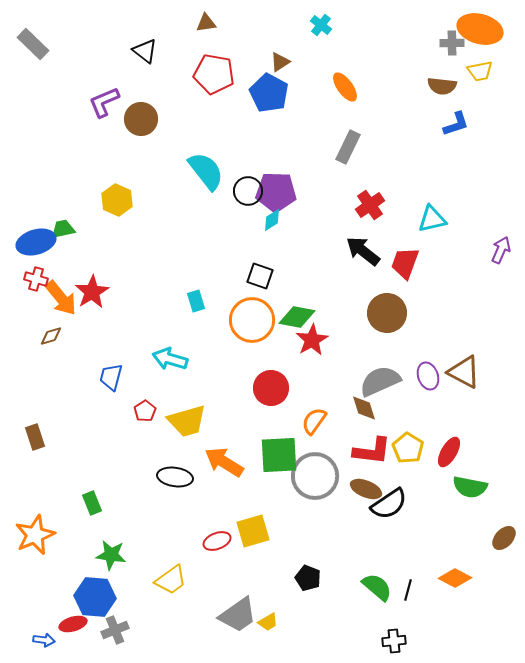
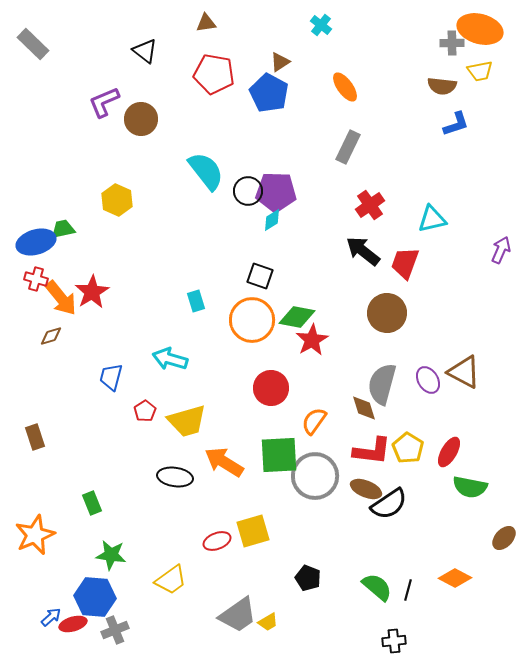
purple ellipse at (428, 376): moved 4 px down; rotated 12 degrees counterclockwise
gray semicircle at (380, 381): moved 2 px right, 3 px down; rotated 51 degrees counterclockwise
blue arrow at (44, 640): moved 7 px right, 23 px up; rotated 50 degrees counterclockwise
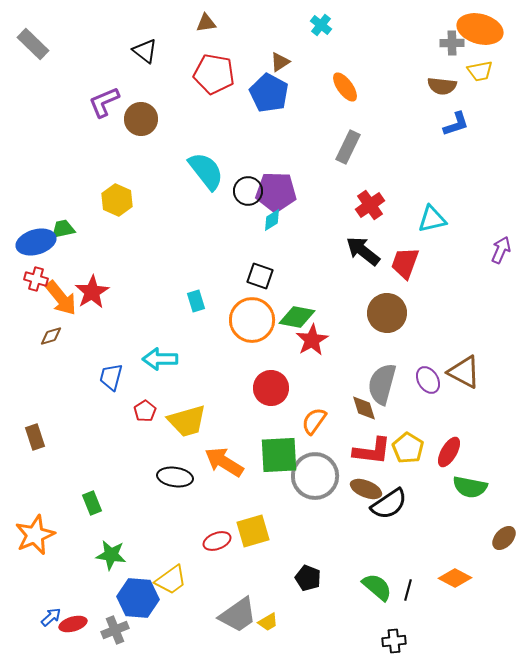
cyan arrow at (170, 359): moved 10 px left; rotated 16 degrees counterclockwise
blue hexagon at (95, 597): moved 43 px right, 1 px down
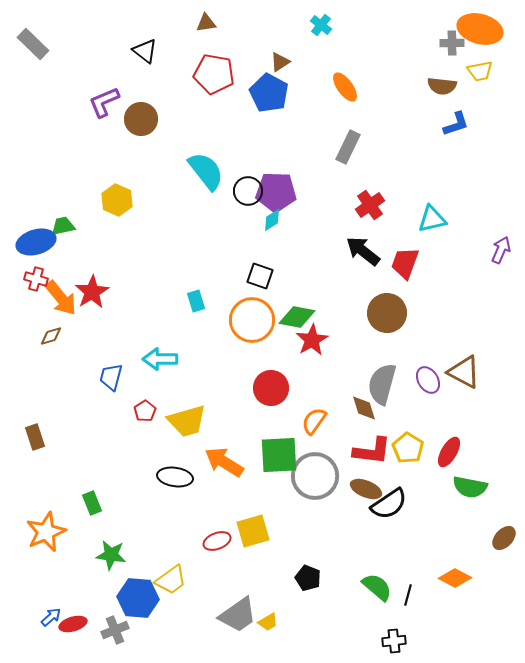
green trapezoid at (63, 229): moved 3 px up
orange star at (35, 535): moved 11 px right, 3 px up
black line at (408, 590): moved 5 px down
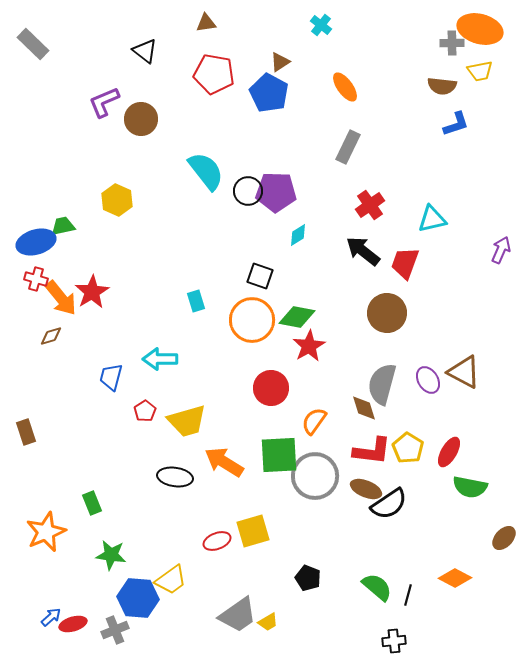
cyan diamond at (272, 220): moved 26 px right, 15 px down
red star at (312, 340): moved 3 px left, 6 px down
brown rectangle at (35, 437): moved 9 px left, 5 px up
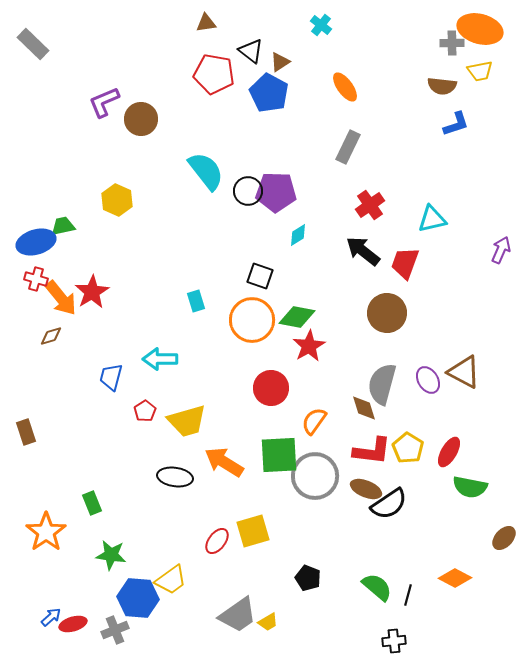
black triangle at (145, 51): moved 106 px right
orange star at (46, 532): rotated 12 degrees counterclockwise
red ellipse at (217, 541): rotated 32 degrees counterclockwise
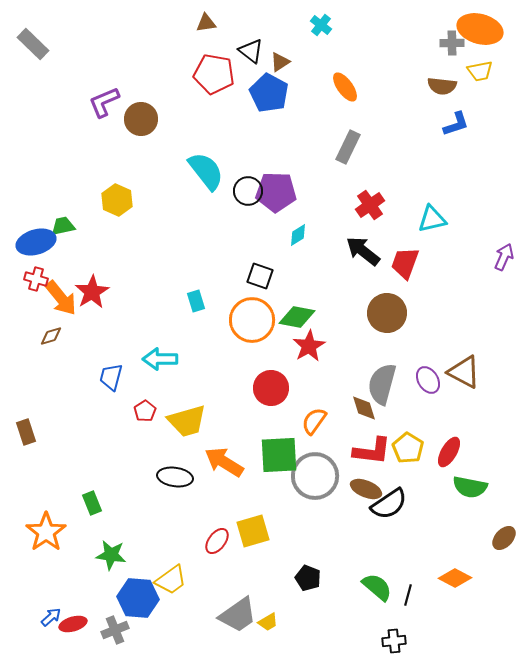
purple arrow at (501, 250): moved 3 px right, 7 px down
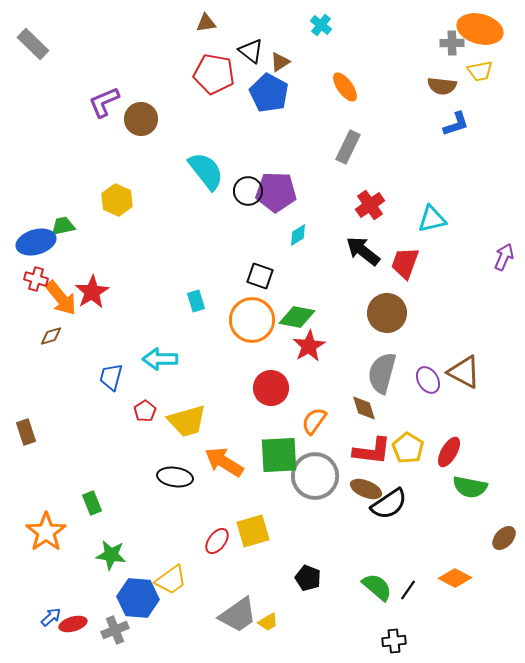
gray semicircle at (382, 384): moved 11 px up
black line at (408, 595): moved 5 px up; rotated 20 degrees clockwise
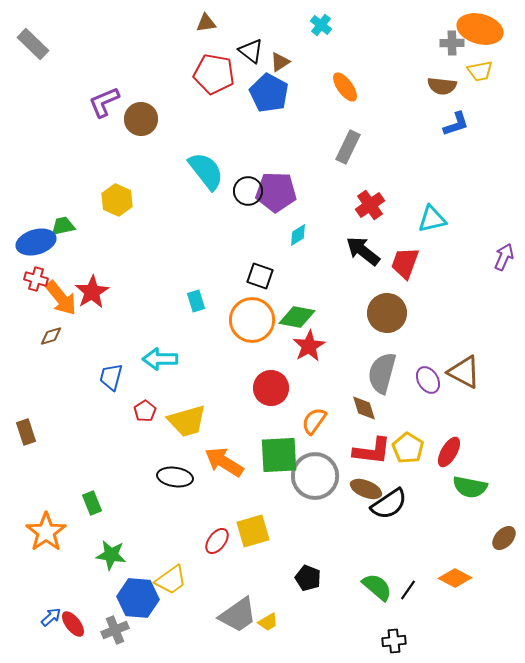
red ellipse at (73, 624): rotated 68 degrees clockwise
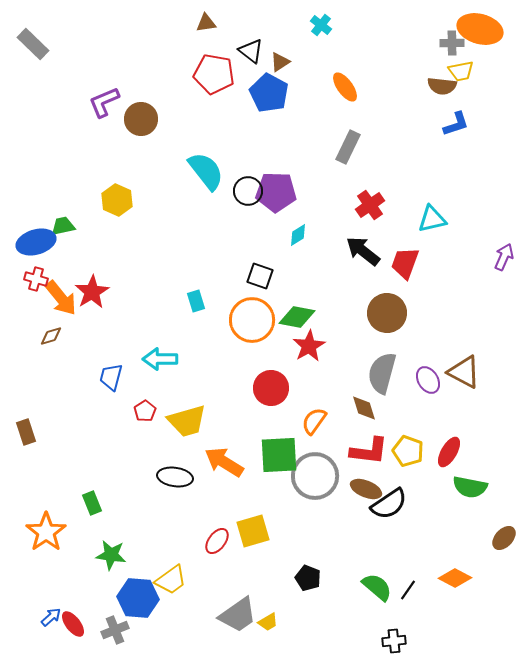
yellow trapezoid at (480, 71): moved 19 px left
yellow pentagon at (408, 448): moved 3 px down; rotated 12 degrees counterclockwise
red L-shape at (372, 451): moved 3 px left
